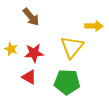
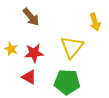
yellow arrow: moved 1 px right, 4 px up; rotated 72 degrees clockwise
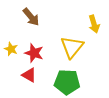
yellow arrow: moved 1 px left, 2 px down
red star: rotated 24 degrees clockwise
red triangle: moved 2 px up
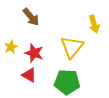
yellow star: moved 2 px up; rotated 24 degrees clockwise
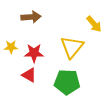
brown arrow: rotated 54 degrees counterclockwise
yellow arrow: rotated 24 degrees counterclockwise
yellow star: rotated 24 degrees clockwise
red star: rotated 18 degrees counterclockwise
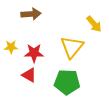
brown arrow: moved 3 px up
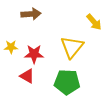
yellow arrow: moved 2 px up
red star: moved 1 px down
red triangle: moved 2 px left, 1 px down
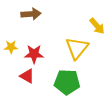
yellow arrow: moved 3 px right, 4 px down
yellow triangle: moved 5 px right, 1 px down
